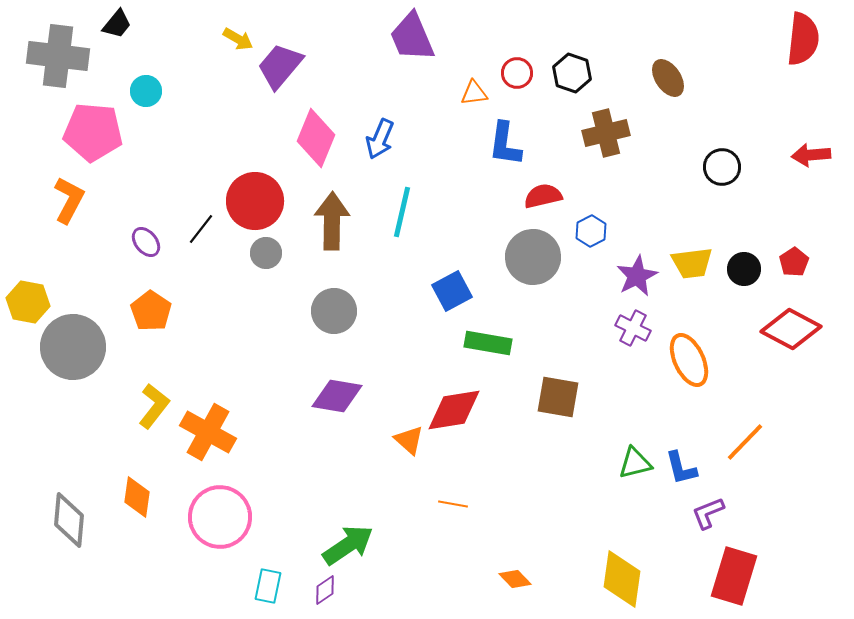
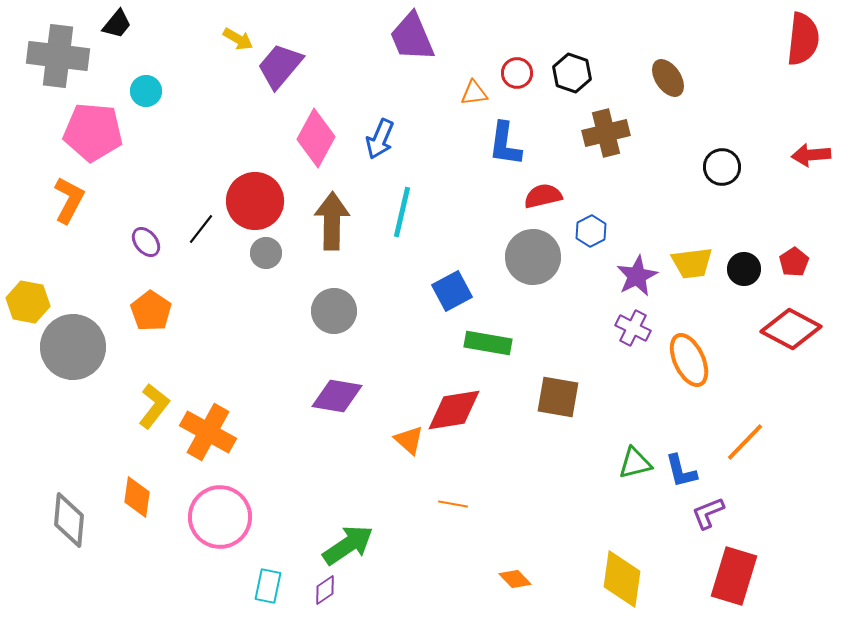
pink diamond at (316, 138): rotated 6 degrees clockwise
blue L-shape at (681, 468): moved 3 px down
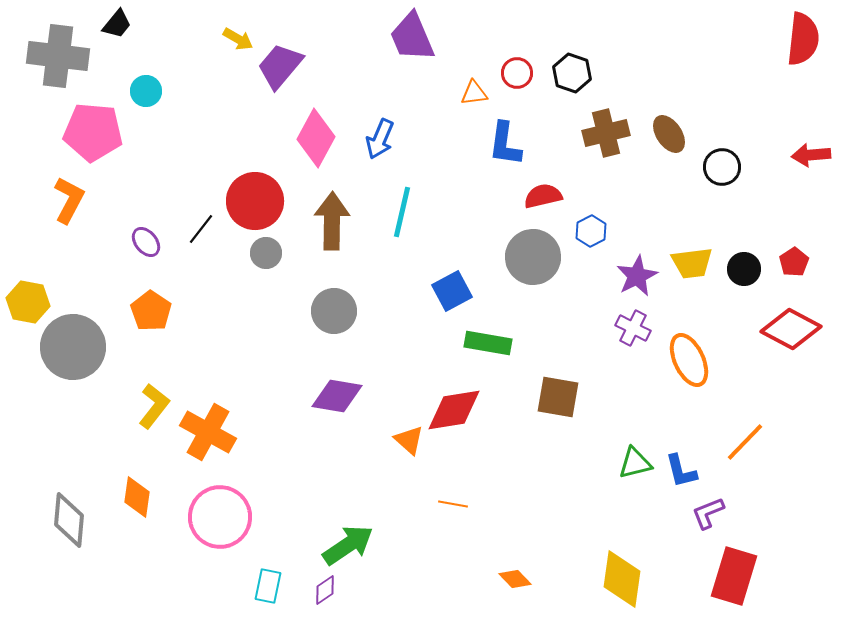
brown ellipse at (668, 78): moved 1 px right, 56 px down
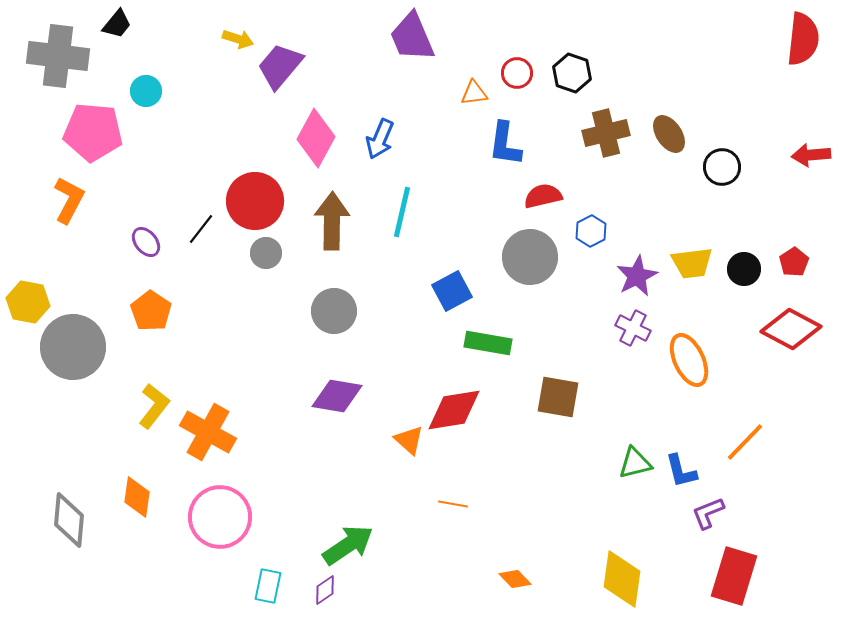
yellow arrow at (238, 39): rotated 12 degrees counterclockwise
gray circle at (533, 257): moved 3 px left
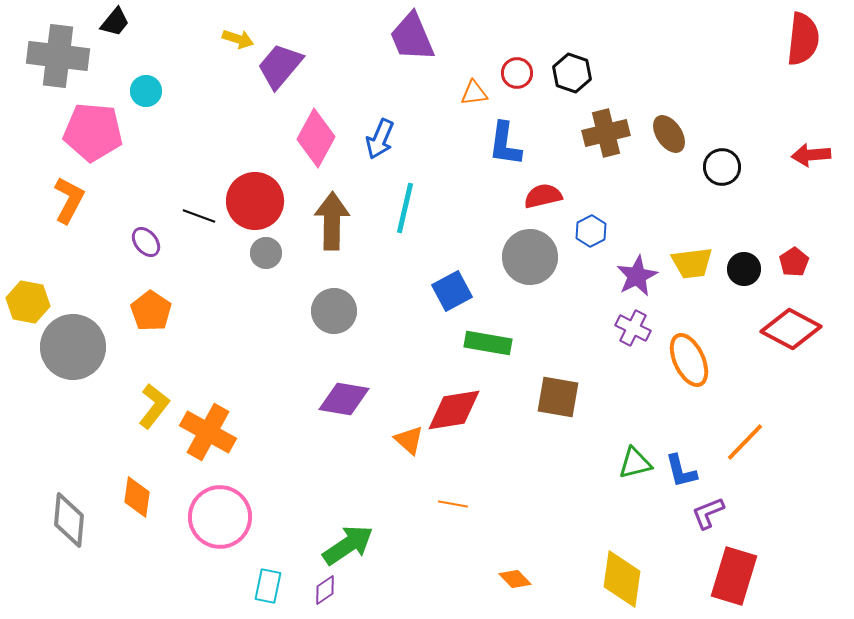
black trapezoid at (117, 24): moved 2 px left, 2 px up
cyan line at (402, 212): moved 3 px right, 4 px up
black line at (201, 229): moved 2 px left, 13 px up; rotated 72 degrees clockwise
purple diamond at (337, 396): moved 7 px right, 3 px down
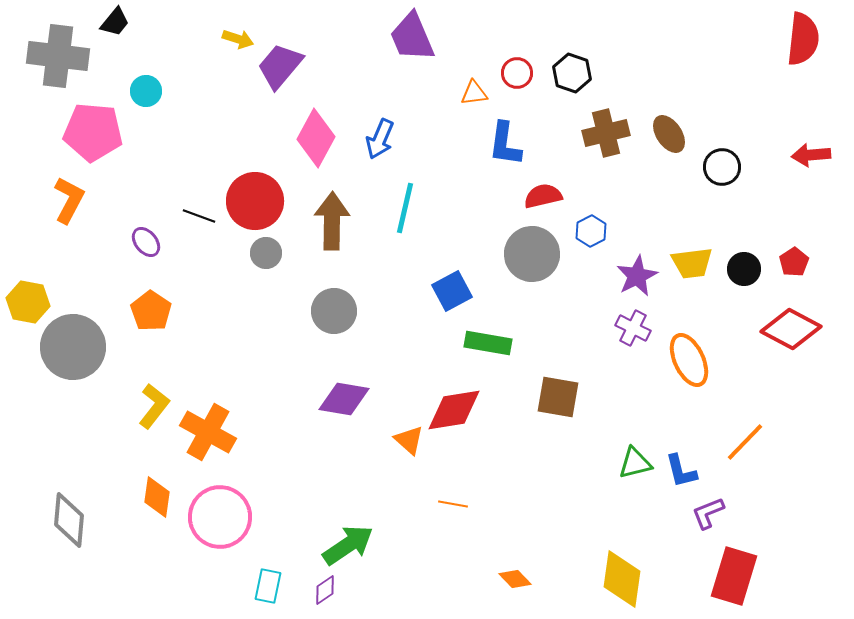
gray circle at (530, 257): moved 2 px right, 3 px up
orange diamond at (137, 497): moved 20 px right
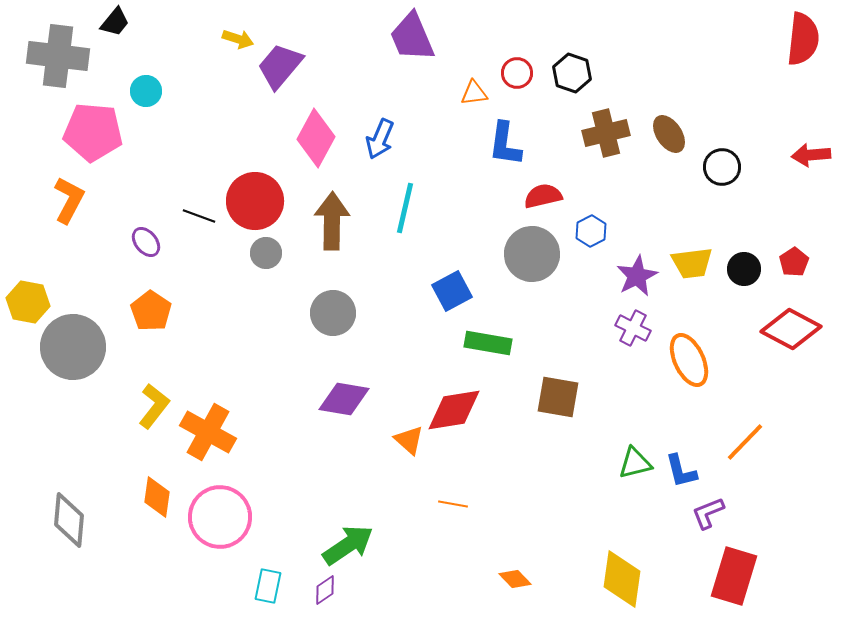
gray circle at (334, 311): moved 1 px left, 2 px down
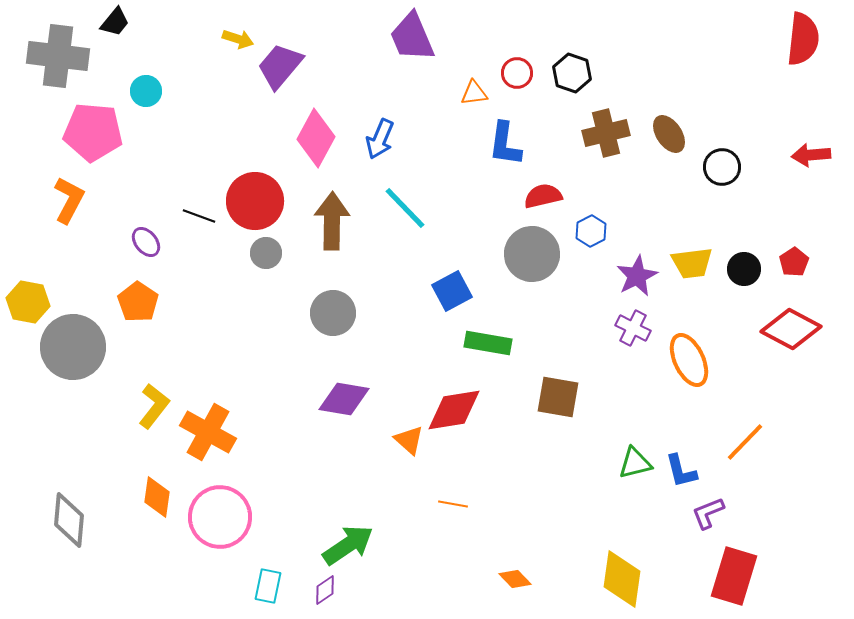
cyan line at (405, 208): rotated 57 degrees counterclockwise
orange pentagon at (151, 311): moved 13 px left, 9 px up
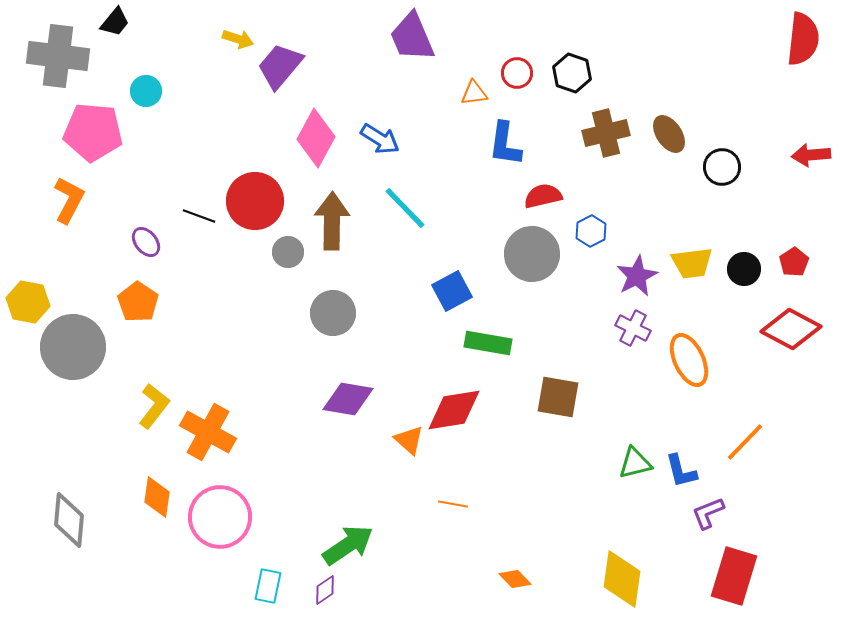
blue arrow at (380, 139): rotated 81 degrees counterclockwise
gray circle at (266, 253): moved 22 px right, 1 px up
purple diamond at (344, 399): moved 4 px right
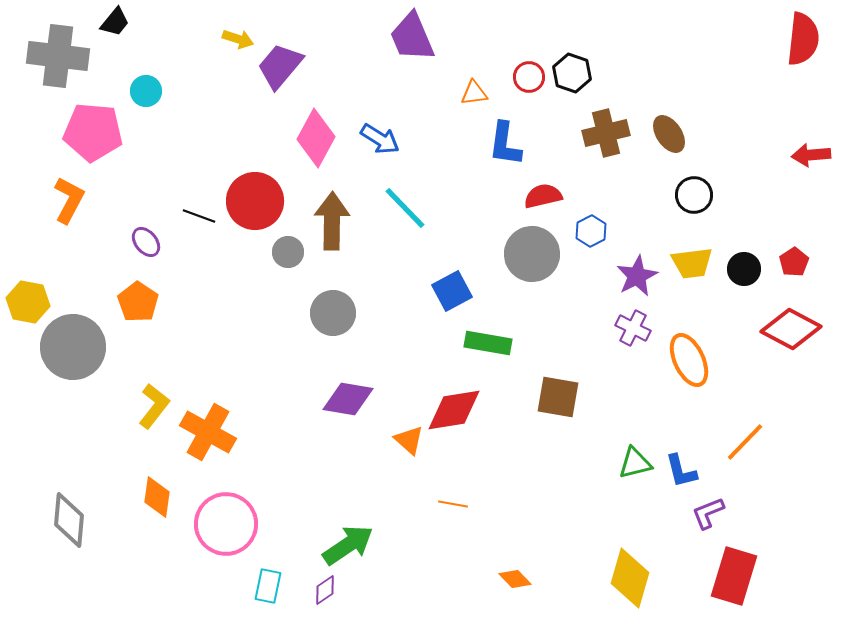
red circle at (517, 73): moved 12 px right, 4 px down
black circle at (722, 167): moved 28 px left, 28 px down
pink circle at (220, 517): moved 6 px right, 7 px down
yellow diamond at (622, 579): moved 8 px right, 1 px up; rotated 8 degrees clockwise
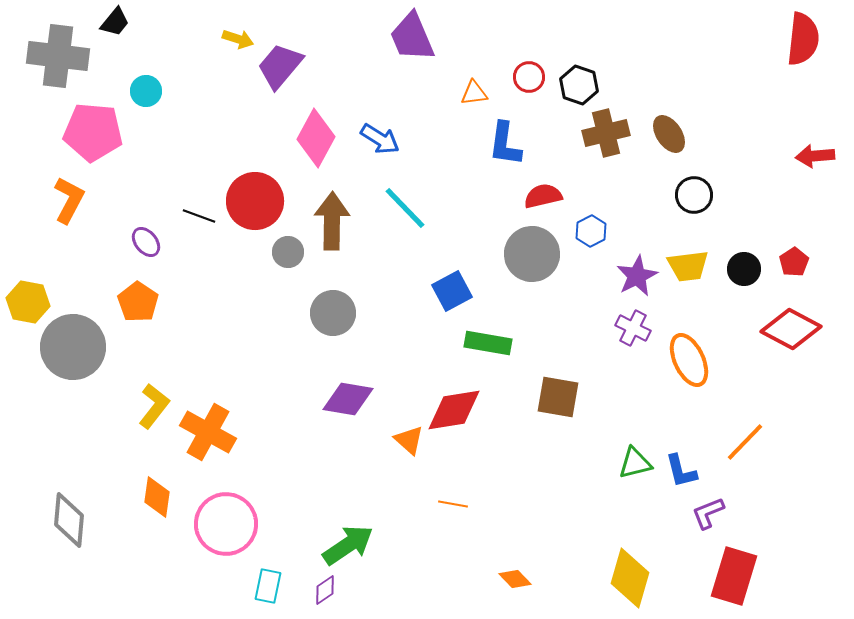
black hexagon at (572, 73): moved 7 px right, 12 px down
red arrow at (811, 155): moved 4 px right, 1 px down
yellow trapezoid at (692, 263): moved 4 px left, 3 px down
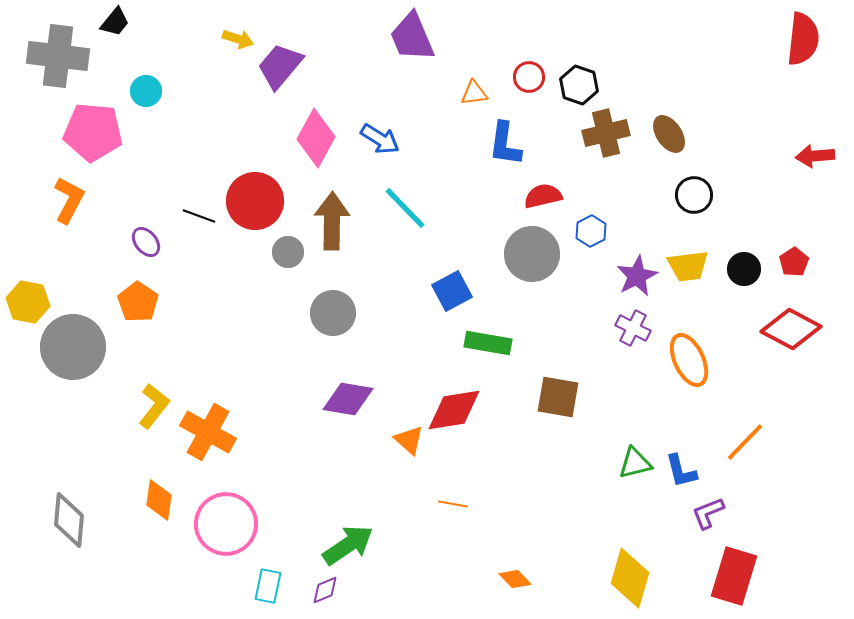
orange diamond at (157, 497): moved 2 px right, 3 px down
purple diamond at (325, 590): rotated 12 degrees clockwise
